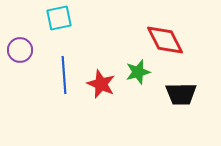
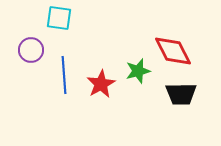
cyan square: rotated 20 degrees clockwise
red diamond: moved 8 px right, 11 px down
purple circle: moved 11 px right
green star: moved 1 px up
red star: rotated 20 degrees clockwise
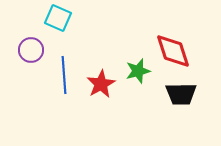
cyan square: moved 1 px left; rotated 16 degrees clockwise
red diamond: rotated 9 degrees clockwise
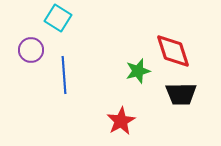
cyan square: rotated 8 degrees clockwise
red star: moved 20 px right, 37 px down
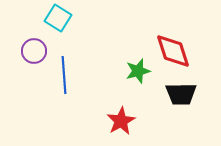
purple circle: moved 3 px right, 1 px down
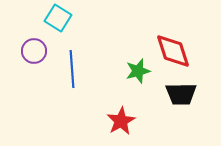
blue line: moved 8 px right, 6 px up
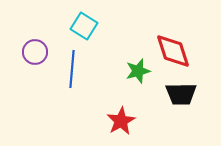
cyan square: moved 26 px right, 8 px down
purple circle: moved 1 px right, 1 px down
blue line: rotated 9 degrees clockwise
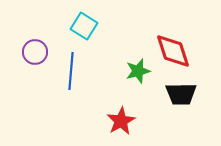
blue line: moved 1 px left, 2 px down
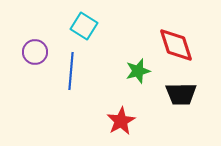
red diamond: moved 3 px right, 6 px up
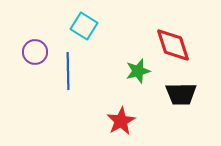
red diamond: moved 3 px left
blue line: moved 3 px left; rotated 6 degrees counterclockwise
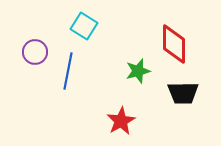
red diamond: moved 1 px right, 1 px up; rotated 18 degrees clockwise
blue line: rotated 12 degrees clockwise
black trapezoid: moved 2 px right, 1 px up
